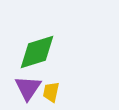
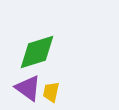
purple triangle: rotated 28 degrees counterclockwise
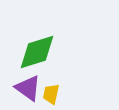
yellow trapezoid: moved 2 px down
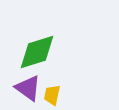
yellow trapezoid: moved 1 px right, 1 px down
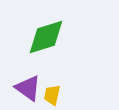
green diamond: moved 9 px right, 15 px up
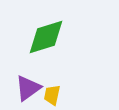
purple triangle: rotated 48 degrees clockwise
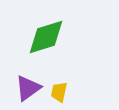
yellow trapezoid: moved 7 px right, 3 px up
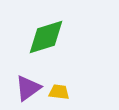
yellow trapezoid: rotated 85 degrees clockwise
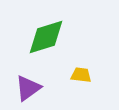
yellow trapezoid: moved 22 px right, 17 px up
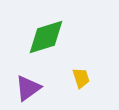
yellow trapezoid: moved 3 px down; rotated 65 degrees clockwise
